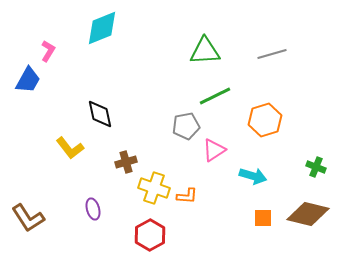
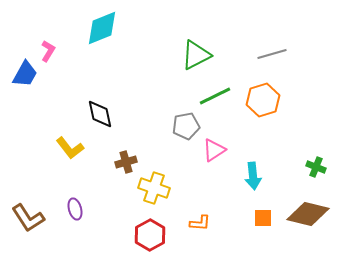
green triangle: moved 9 px left, 4 px down; rotated 24 degrees counterclockwise
blue trapezoid: moved 3 px left, 6 px up
orange hexagon: moved 2 px left, 20 px up
cyan arrow: rotated 68 degrees clockwise
orange L-shape: moved 13 px right, 27 px down
purple ellipse: moved 18 px left
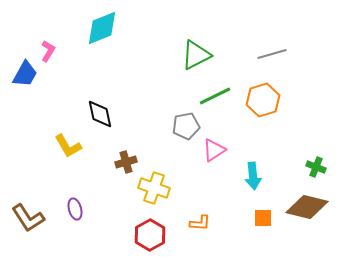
yellow L-shape: moved 2 px left, 2 px up; rotated 8 degrees clockwise
brown diamond: moved 1 px left, 7 px up
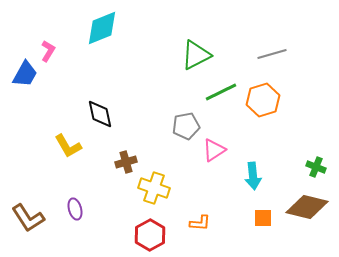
green line: moved 6 px right, 4 px up
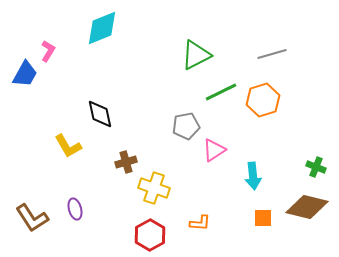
brown L-shape: moved 4 px right
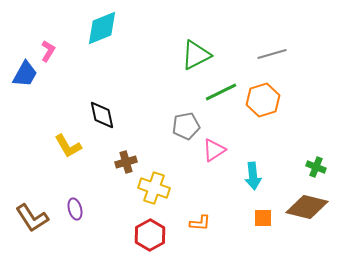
black diamond: moved 2 px right, 1 px down
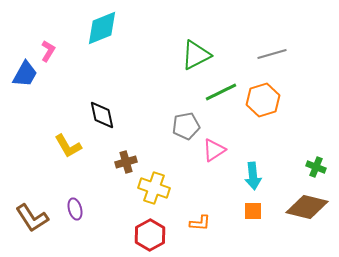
orange square: moved 10 px left, 7 px up
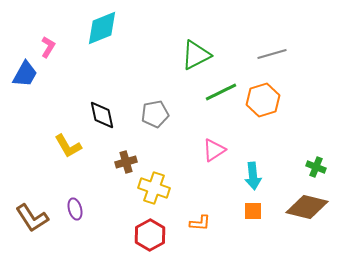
pink L-shape: moved 4 px up
gray pentagon: moved 31 px left, 12 px up
